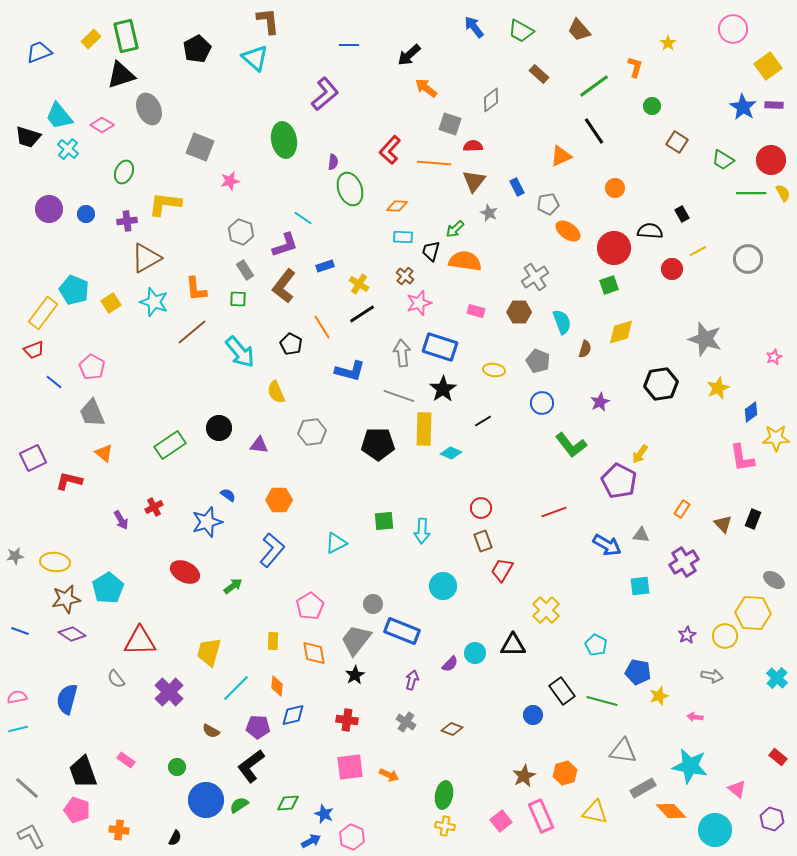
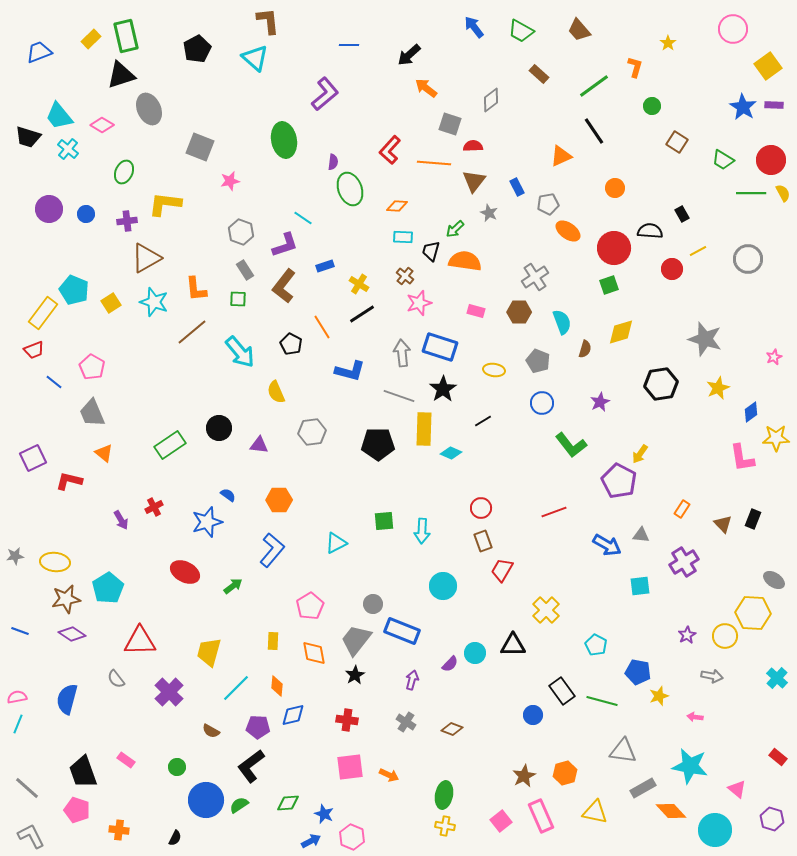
cyan line at (18, 729): moved 5 px up; rotated 54 degrees counterclockwise
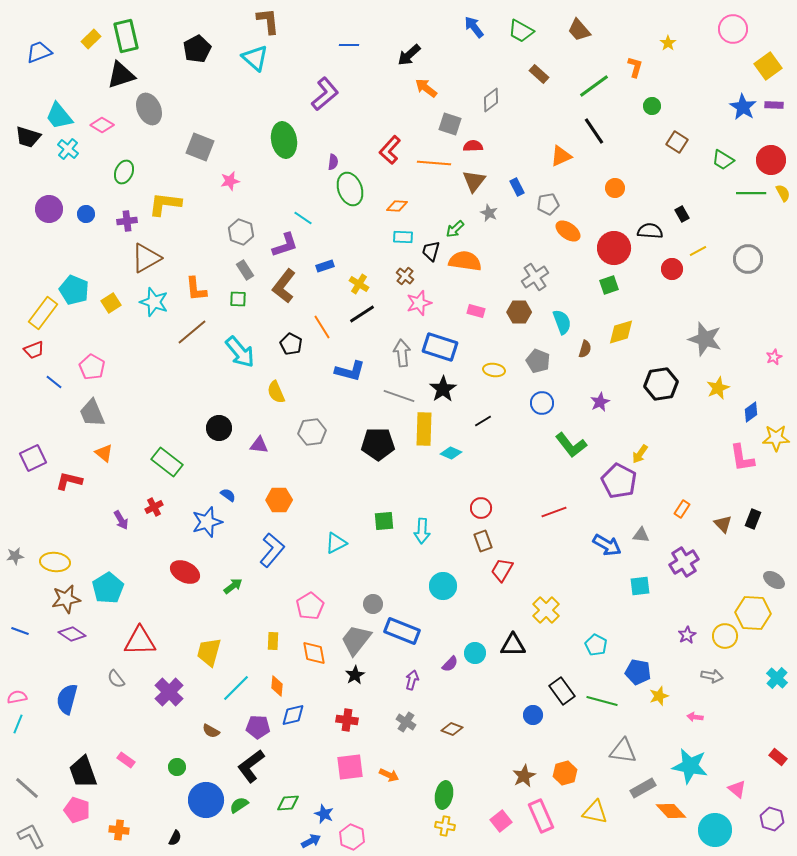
green rectangle at (170, 445): moved 3 px left, 17 px down; rotated 72 degrees clockwise
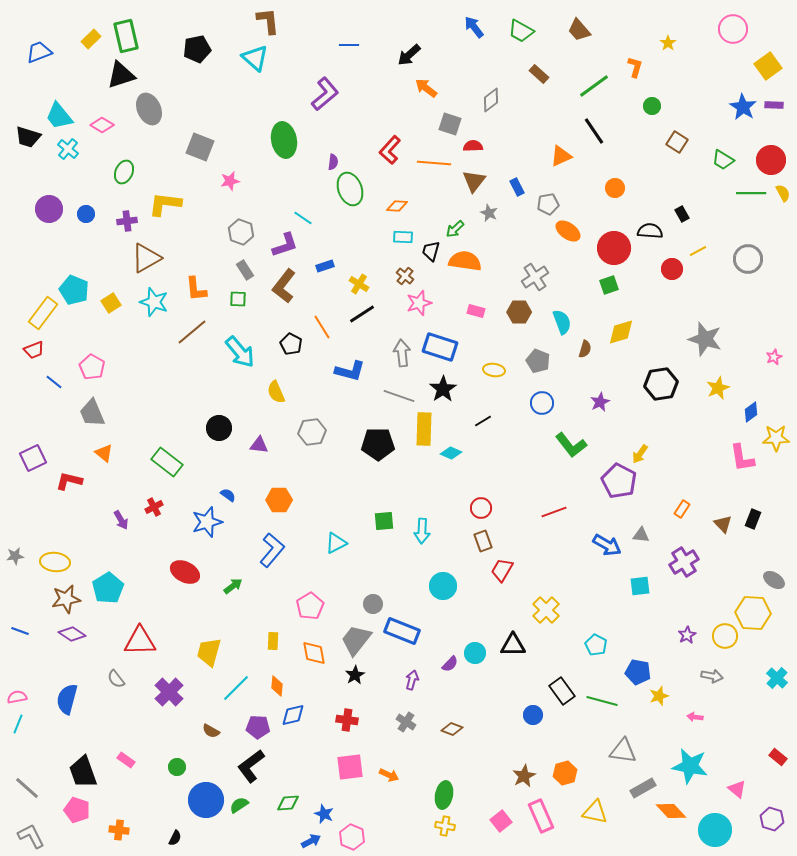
black pentagon at (197, 49): rotated 16 degrees clockwise
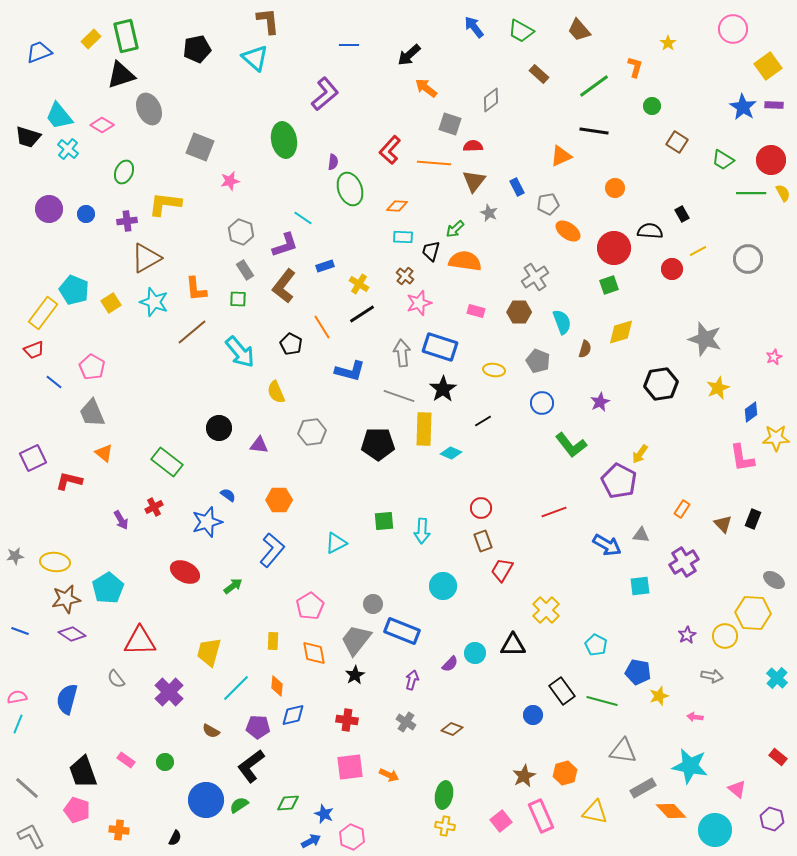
black line at (594, 131): rotated 48 degrees counterclockwise
green circle at (177, 767): moved 12 px left, 5 px up
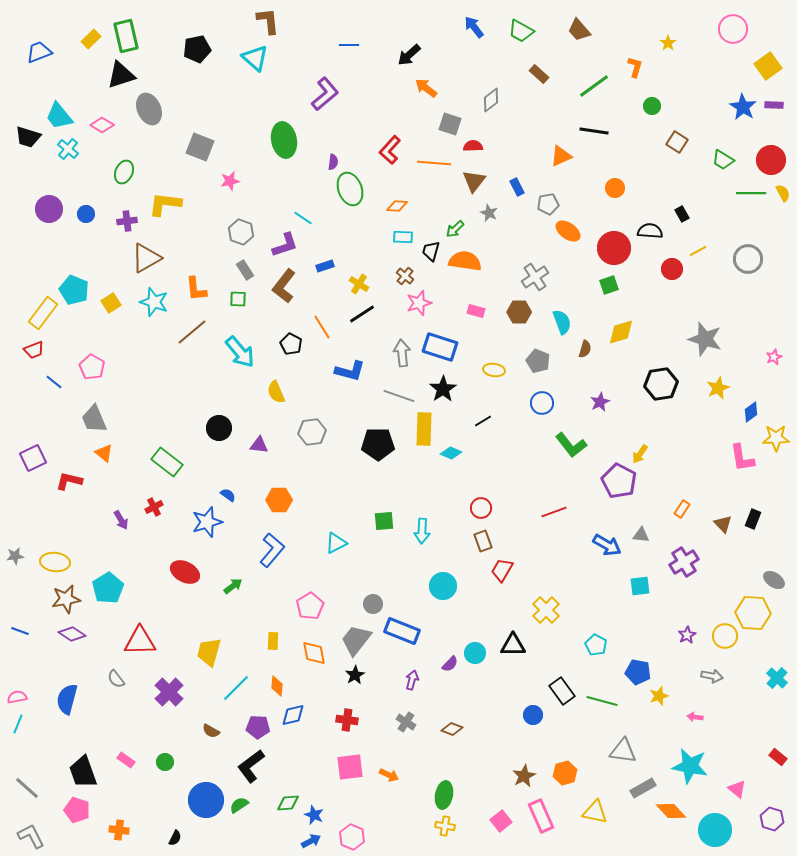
gray trapezoid at (92, 413): moved 2 px right, 6 px down
blue star at (324, 814): moved 10 px left, 1 px down
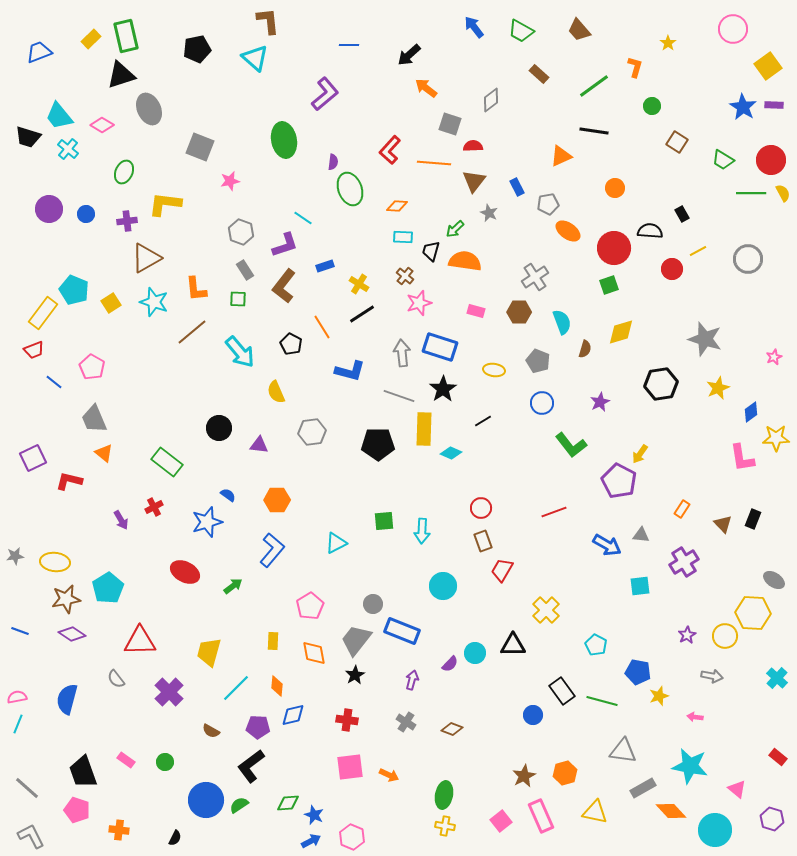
orange hexagon at (279, 500): moved 2 px left
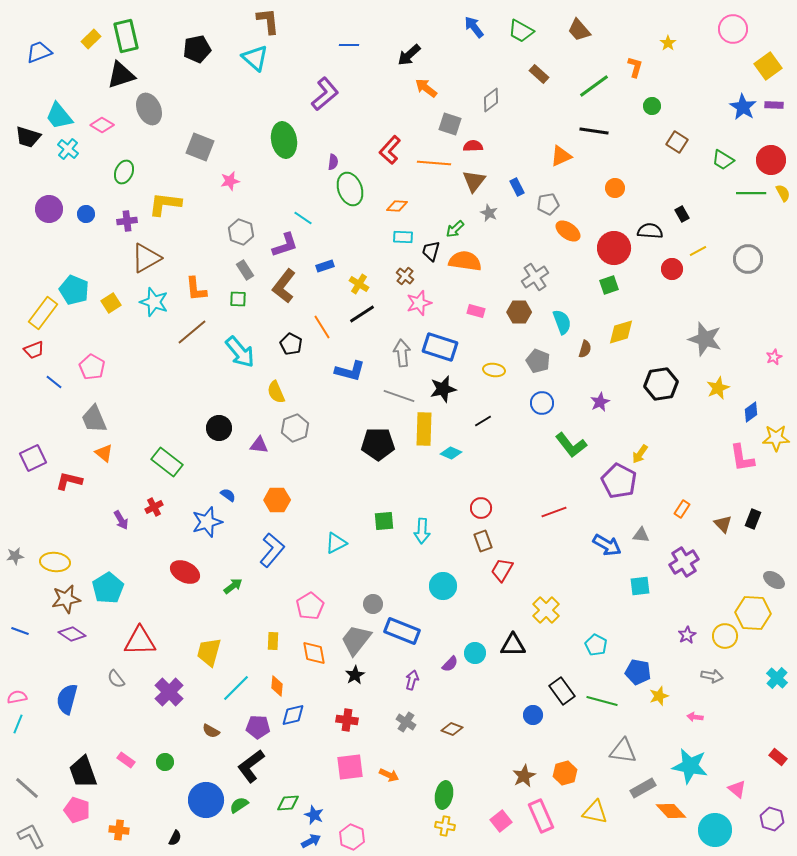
black star at (443, 389): rotated 20 degrees clockwise
gray hexagon at (312, 432): moved 17 px left, 4 px up; rotated 12 degrees counterclockwise
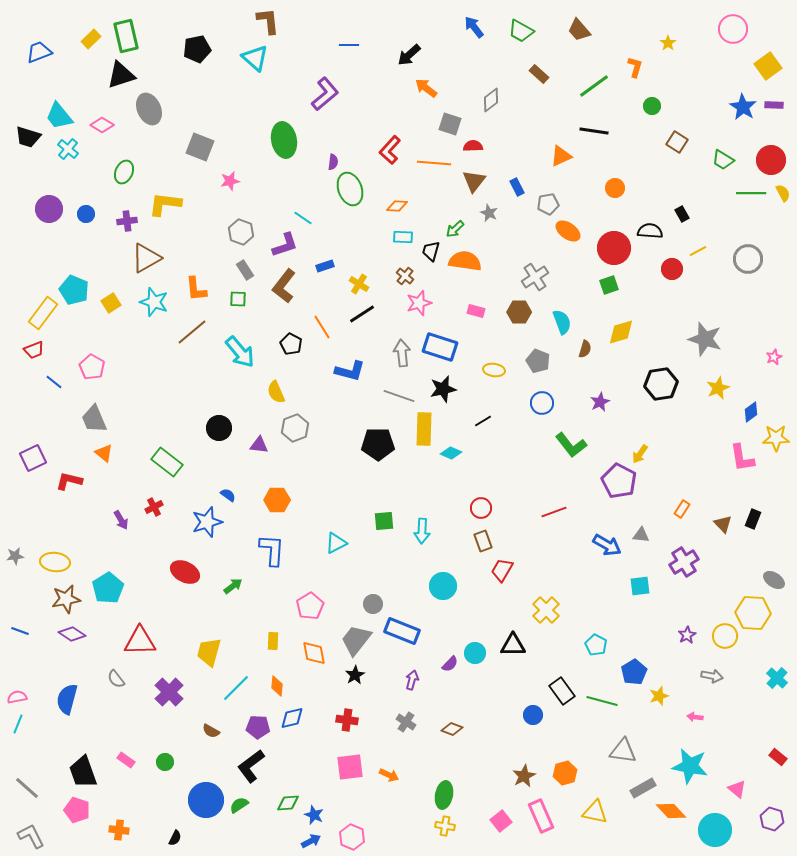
blue L-shape at (272, 550): rotated 36 degrees counterclockwise
blue pentagon at (638, 672): moved 4 px left; rotated 30 degrees clockwise
blue diamond at (293, 715): moved 1 px left, 3 px down
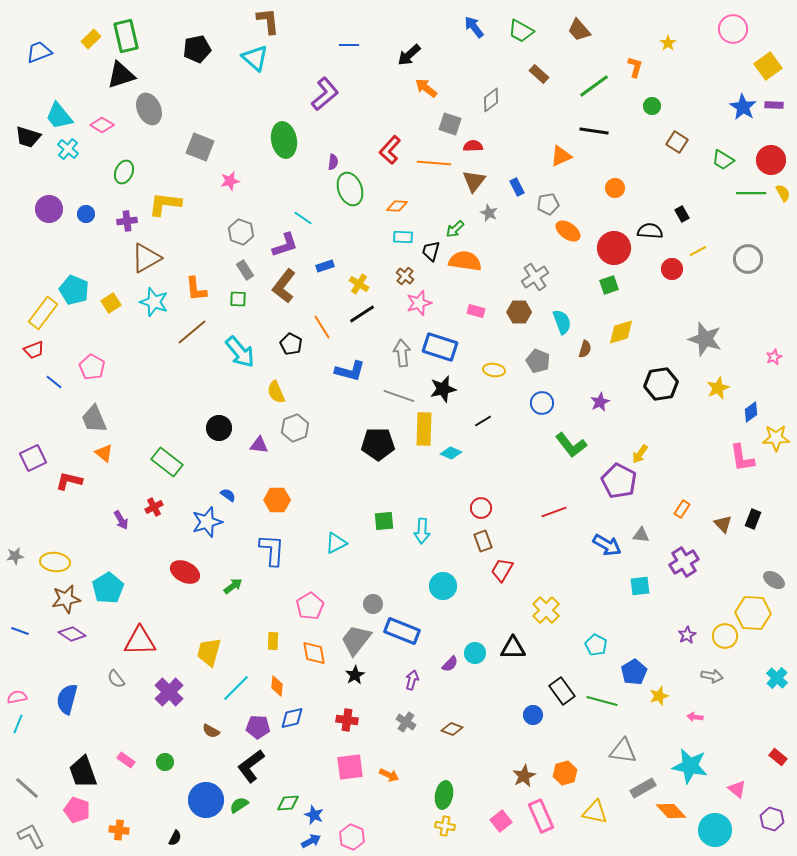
black triangle at (513, 645): moved 3 px down
